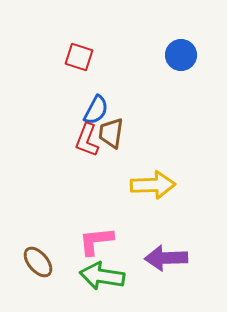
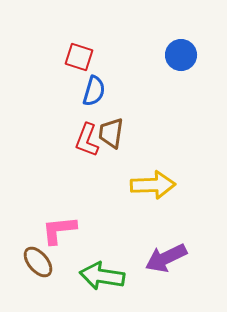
blue semicircle: moved 2 px left, 19 px up; rotated 12 degrees counterclockwise
pink L-shape: moved 37 px left, 11 px up
purple arrow: rotated 24 degrees counterclockwise
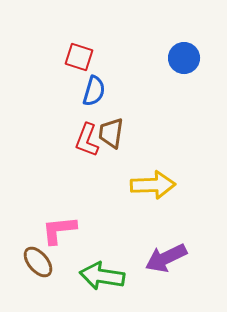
blue circle: moved 3 px right, 3 px down
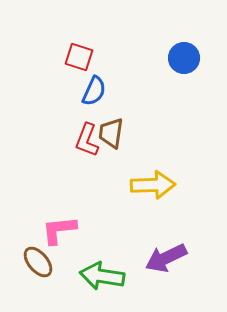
blue semicircle: rotated 8 degrees clockwise
